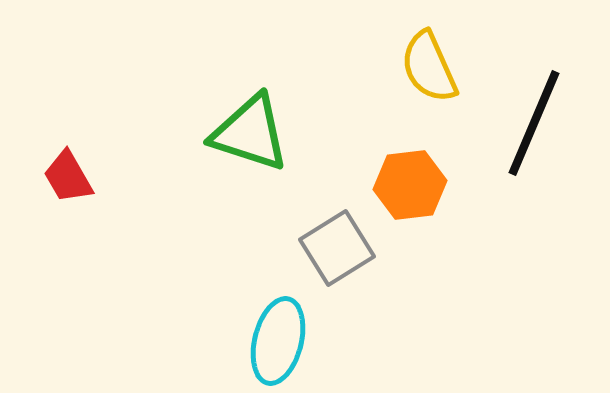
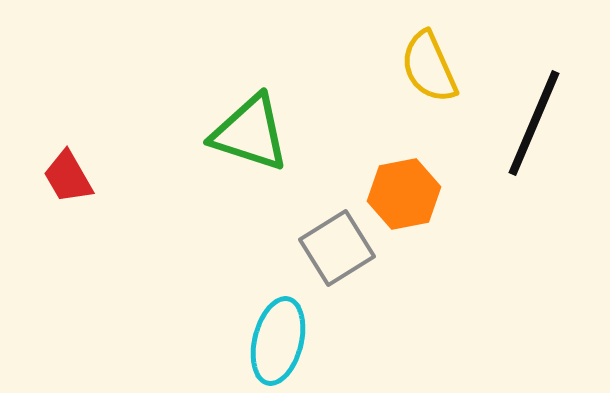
orange hexagon: moved 6 px left, 9 px down; rotated 4 degrees counterclockwise
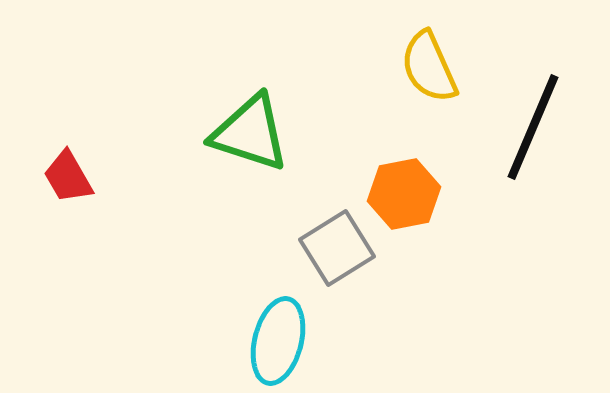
black line: moved 1 px left, 4 px down
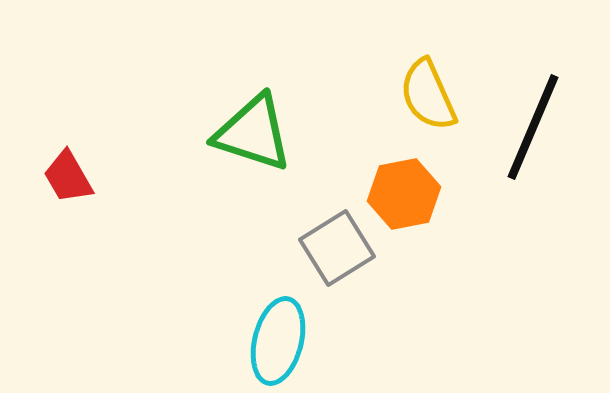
yellow semicircle: moved 1 px left, 28 px down
green triangle: moved 3 px right
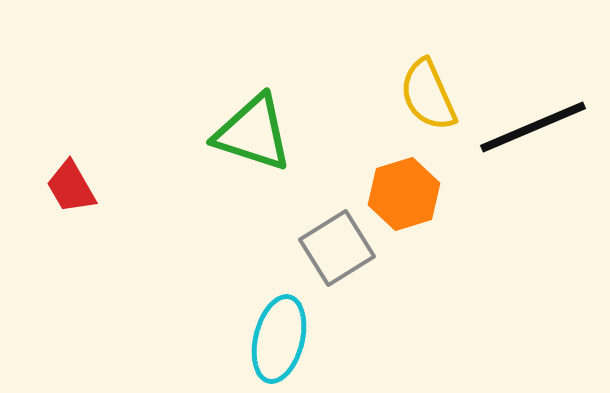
black line: rotated 44 degrees clockwise
red trapezoid: moved 3 px right, 10 px down
orange hexagon: rotated 6 degrees counterclockwise
cyan ellipse: moved 1 px right, 2 px up
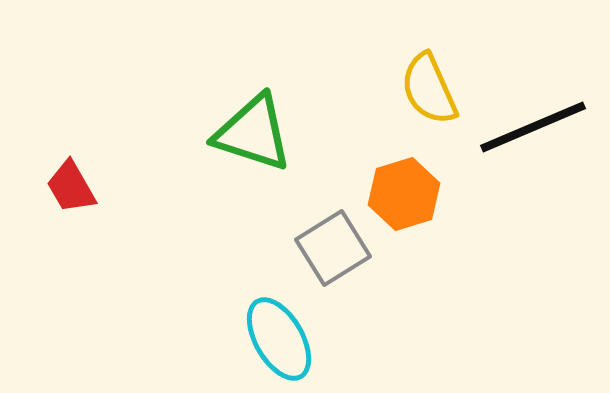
yellow semicircle: moved 1 px right, 6 px up
gray square: moved 4 px left
cyan ellipse: rotated 44 degrees counterclockwise
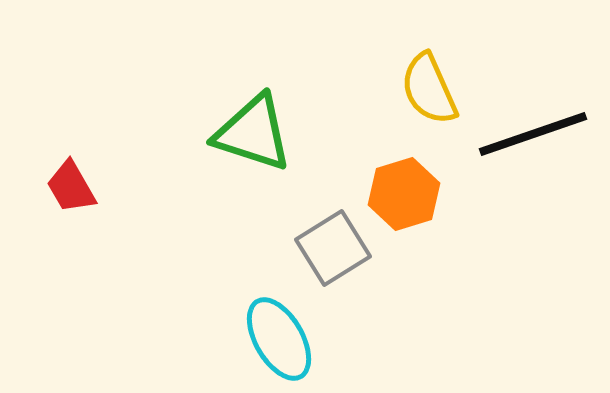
black line: moved 7 px down; rotated 4 degrees clockwise
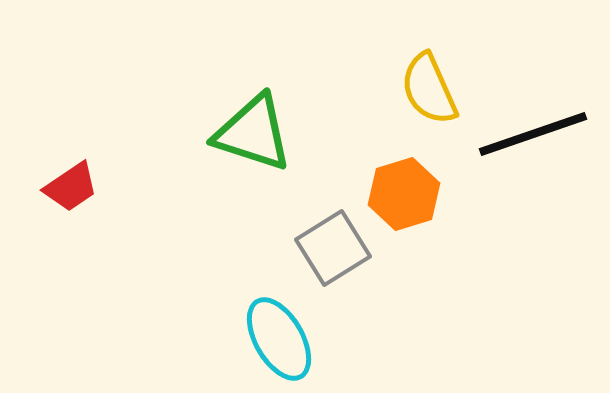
red trapezoid: rotated 94 degrees counterclockwise
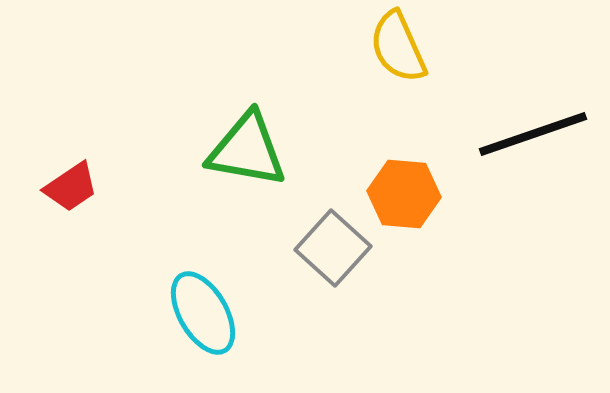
yellow semicircle: moved 31 px left, 42 px up
green triangle: moved 6 px left, 17 px down; rotated 8 degrees counterclockwise
orange hexagon: rotated 22 degrees clockwise
gray square: rotated 16 degrees counterclockwise
cyan ellipse: moved 76 px left, 26 px up
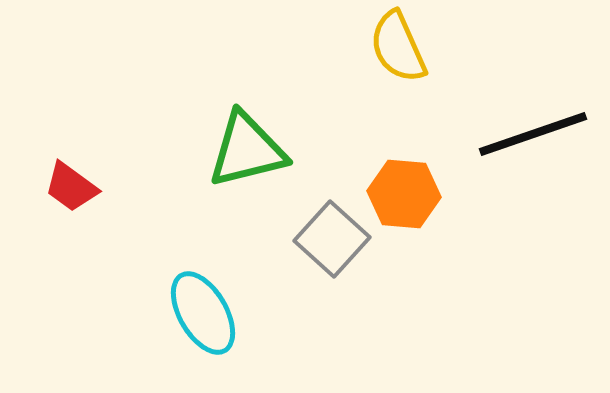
green triangle: rotated 24 degrees counterclockwise
red trapezoid: rotated 70 degrees clockwise
gray square: moved 1 px left, 9 px up
